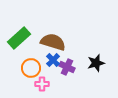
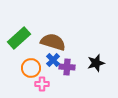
purple cross: rotated 21 degrees counterclockwise
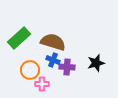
blue cross: rotated 24 degrees counterclockwise
orange circle: moved 1 px left, 2 px down
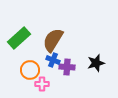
brown semicircle: moved 2 px up; rotated 75 degrees counterclockwise
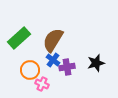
blue cross: rotated 16 degrees clockwise
purple cross: rotated 14 degrees counterclockwise
pink cross: rotated 24 degrees clockwise
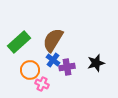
green rectangle: moved 4 px down
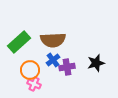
brown semicircle: rotated 125 degrees counterclockwise
blue cross: rotated 16 degrees clockwise
pink cross: moved 8 px left
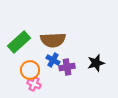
blue cross: rotated 24 degrees counterclockwise
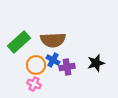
orange circle: moved 6 px right, 5 px up
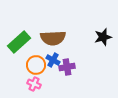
brown semicircle: moved 2 px up
black star: moved 7 px right, 26 px up
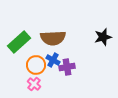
pink cross: rotated 16 degrees clockwise
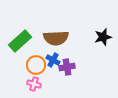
brown semicircle: moved 3 px right
green rectangle: moved 1 px right, 1 px up
pink cross: rotated 24 degrees counterclockwise
